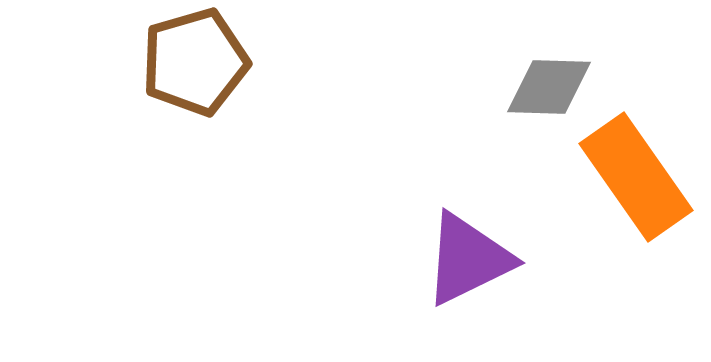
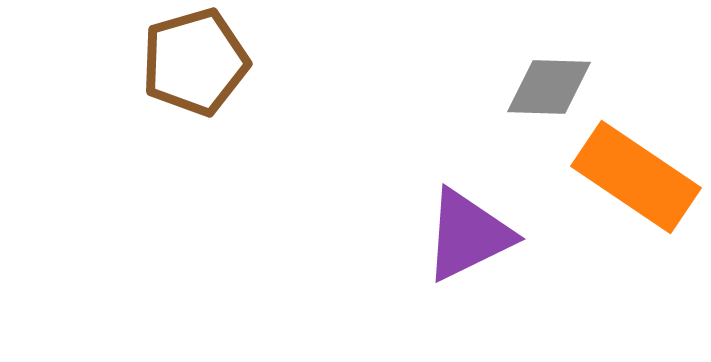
orange rectangle: rotated 21 degrees counterclockwise
purple triangle: moved 24 px up
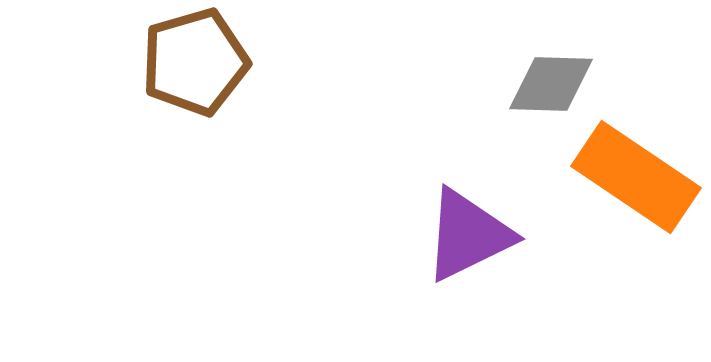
gray diamond: moved 2 px right, 3 px up
